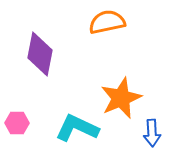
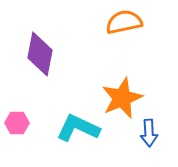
orange semicircle: moved 17 px right
orange star: moved 1 px right
cyan L-shape: moved 1 px right
blue arrow: moved 3 px left
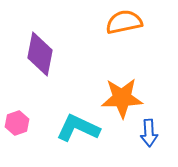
orange star: rotated 21 degrees clockwise
pink hexagon: rotated 20 degrees counterclockwise
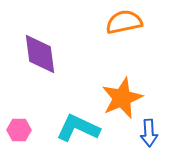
purple diamond: rotated 18 degrees counterclockwise
orange star: rotated 21 degrees counterclockwise
pink hexagon: moved 2 px right, 7 px down; rotated 20 degrees clockwise
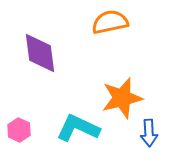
orange semicircle: moved 14 px left
purple diamond: moved 1 px up
orange star: rotated 9 degrees clockwise
pink hexagon: rotated 25 degrees clockwise
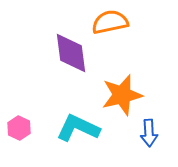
purple diamond: moved 31 px right
orange star: moved 3 px up
pink hexagon: moved 2 px up
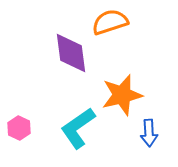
orange semicircle: rotated 6 degrees counterclockwise
cyan L-shape: rotated 60 degrees counterclockwise
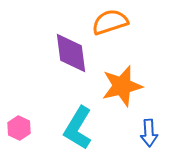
orange star: moved 9 px up
cyan L-shape: rotated 24 degrees counterclockwise
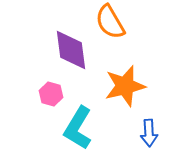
orange semicircle: rotated 102 degrees counterclockwise
purple diamond: moved 3 px up
orange star: moved 3 px right
pink hexagon: moved 32 px right, 34 px up; rotated 10 degrees counterclockwise
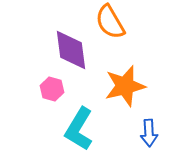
pink hexagon: moved 1 px right, 5 px up
cyan L-shape: moved 1 px right, 1 px down
